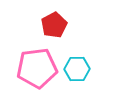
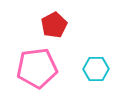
cyan hexagon: moved 19 px right
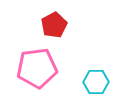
cyan hexagon: moved 13 px down
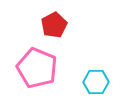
pink pentagon: rotated 30 degrees clockwise
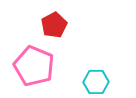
pink pentagon: moved 3 px left, 2 px up
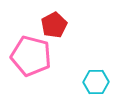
pink pentagon: moved 3 px left, 10 px up; rotated 9 degrees counterclockwise
